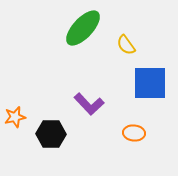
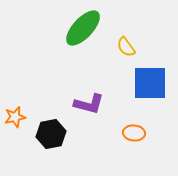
yellow semicircle: moved 2 px down
purple L-shape: rotated 32 degrees counterclockwise
black hexagon: rotated 12 degrees counterclockwise
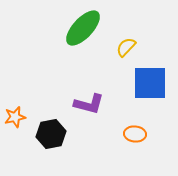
yellow semicircle: rotated 80 degrees clockwise
orange ellipse: moved 1 px right, 1 px down
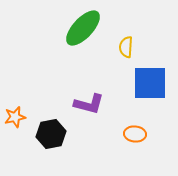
yellow semicircle: rotated 40 degrees counterclockwise
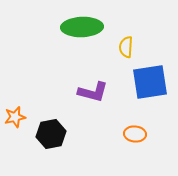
green ellipse: moved 1 px left, 1 px up; rotated 45 degrees clockwise
blue square: moved 1 px up; rotated 9 degrees counterclockwise
purple L-shape: moved 4 px right, 12 px up
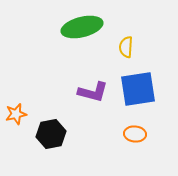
green ellipse: rotated 12 degrees counterclockwise
blue square: moved 12 px left, 7 px down
orange star: moved 1 px right, 3 px up
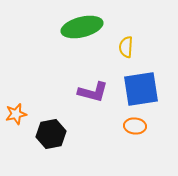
blue square: moved 3 px right
orange ellipse: moved 8 px up
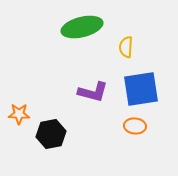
orange star: moved 3 px right; rotated 15 degrees clockwise
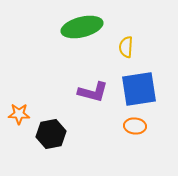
blue square: moved 2 px left
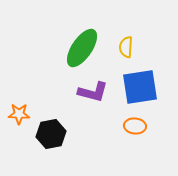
green ellipse: moved 21 px down; rotated 42 degrees counterclockwise
blue square: moved 1 px right, 2 px up
